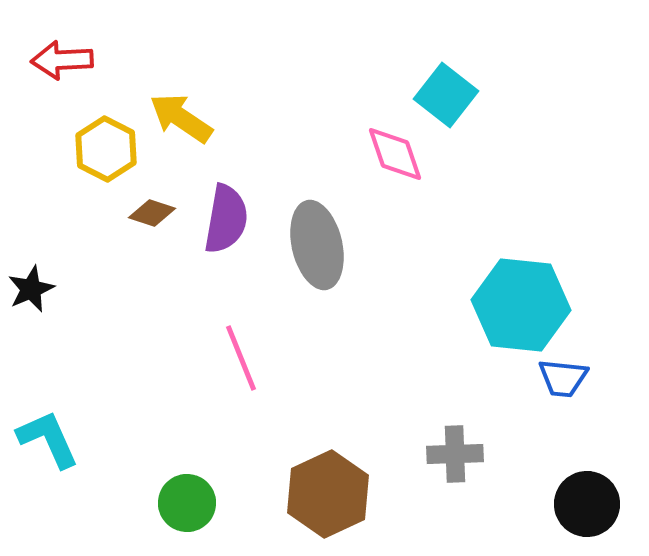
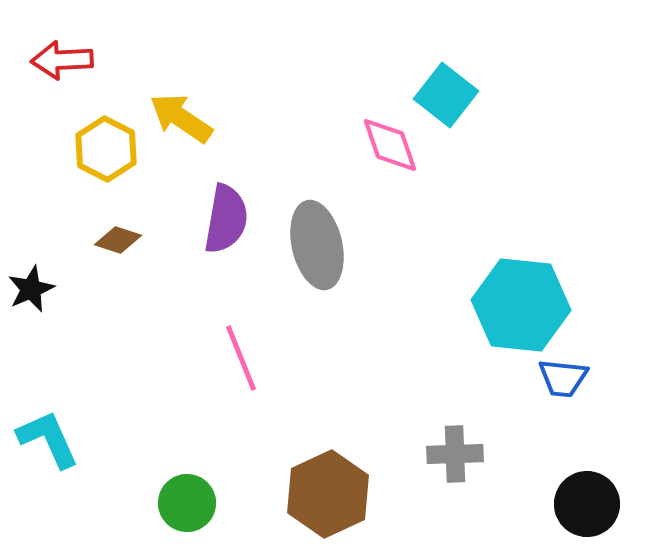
pink diamond: moved 5 px left, 9 px up
brown diamond: moved 34 px left, 27 px down
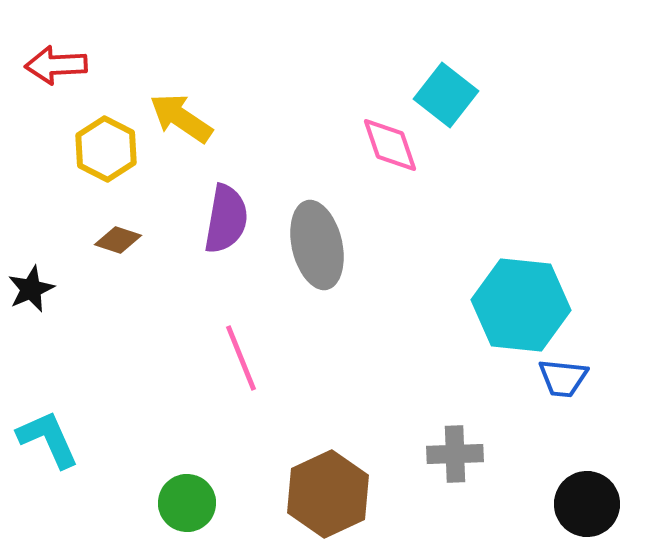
red arrow: moved 6 px left, 5 px down
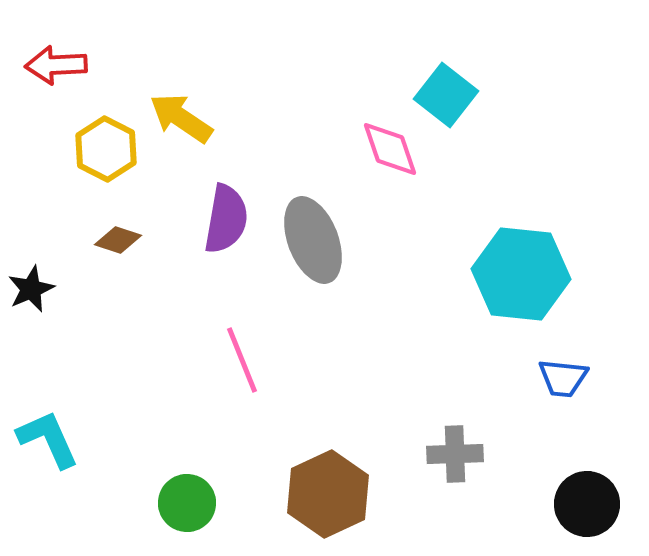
pink diamond: moved 4 px down
gray ellipse: moved 4 px left, 5 px up; rotated 8 degrees counterclockwise
cyan hexagon: moved 31 px up
pink line: moved 1 px right, 2 px down
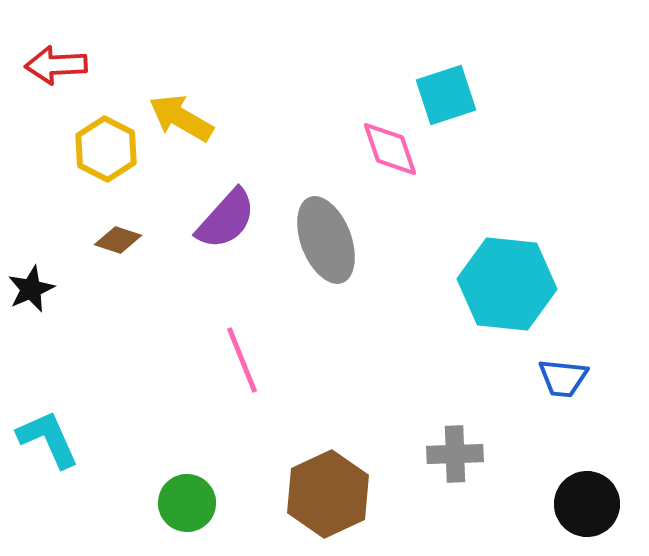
cyan square: rotated 34 degrees clockwise
yellow arrow: rotated 4 degrees counterclockwise
purple semicircle: rotated 32 degrees clockwise
gray ellipse: moved 13 px right
cyan hexagon: moved 14 px left, 10 px down
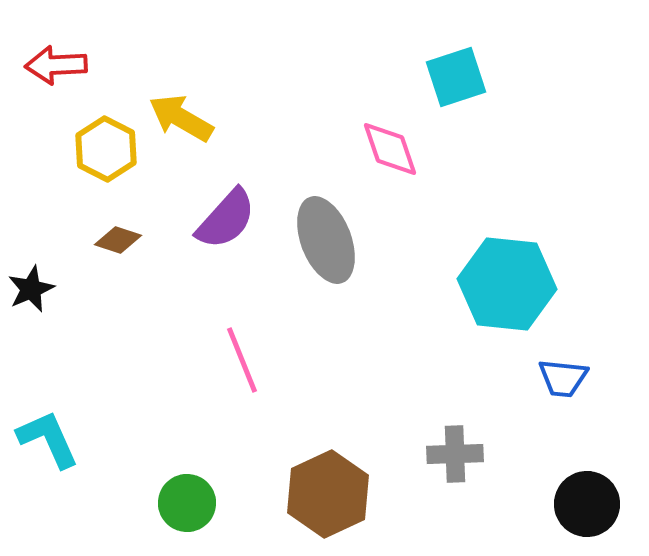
cyan square: moved 10 px right, 18 px up
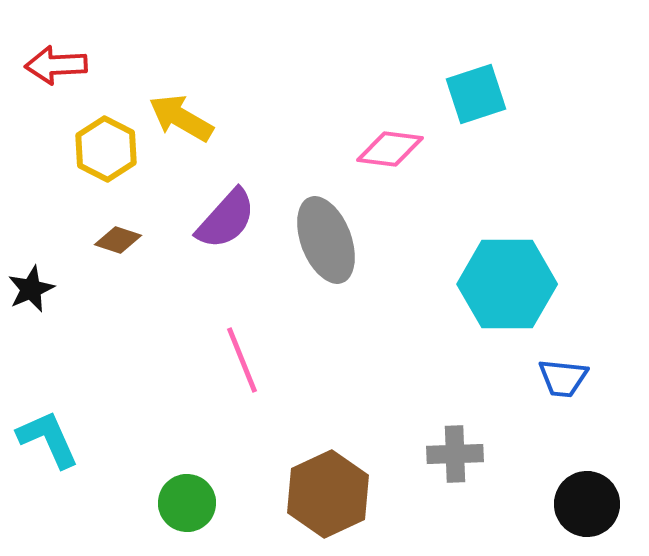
cyan square: moved 20 px right, 17 px down
pink diamond: rotated 64 degrees counterclockwise
cyan hexagon: rotated 6 degrees counterclockwise
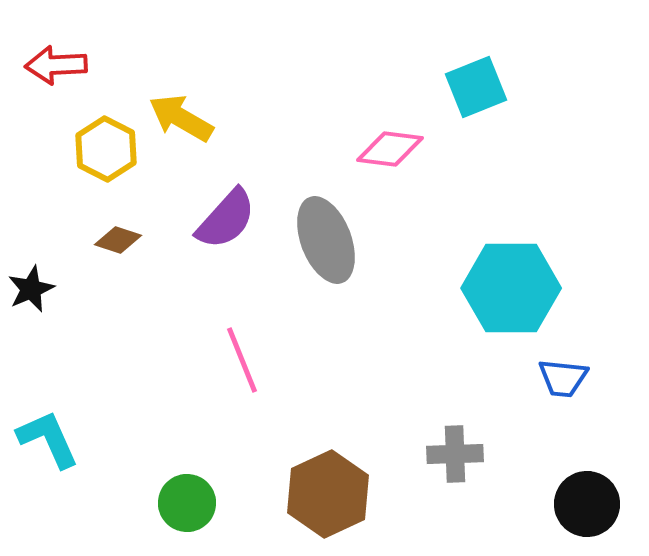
cyan square: moved 7 px up; rotated 4 degrees counterclockwise
cyan hexagon: moved 4 px right, 4 px down
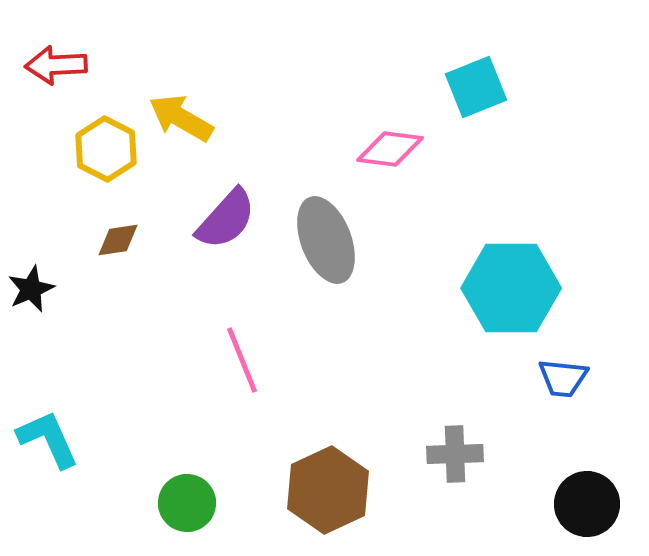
brown diamond: rotated 27 degrees counterclockwise
brown hexagon: moved 4 px up
